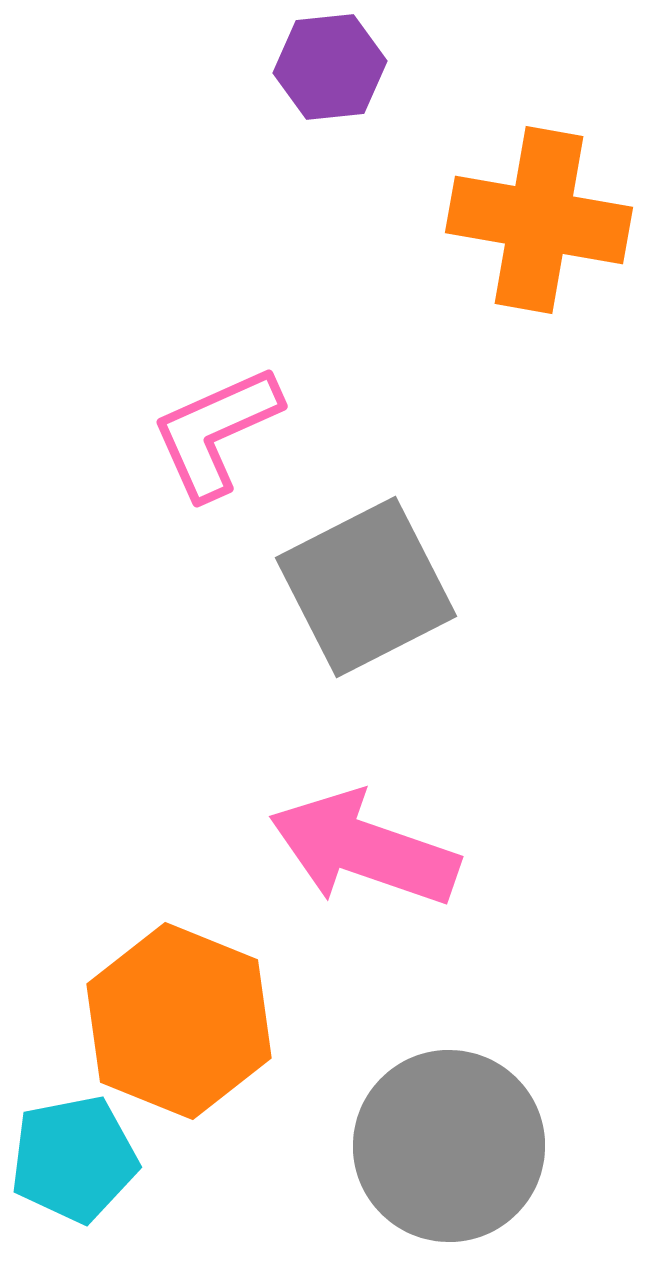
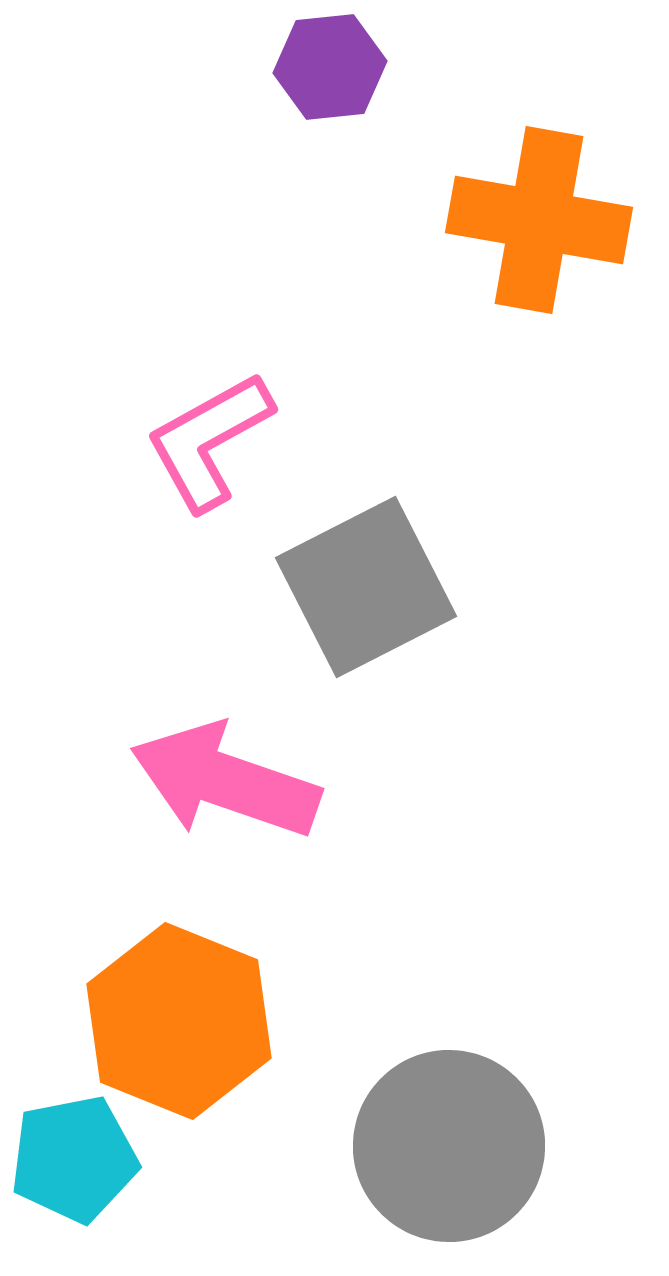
pink L-shape: moved 7 px left, 9 px down; rotated 5 degrees counterclockwise
pink arrow: moved 139 px left, 68 px up
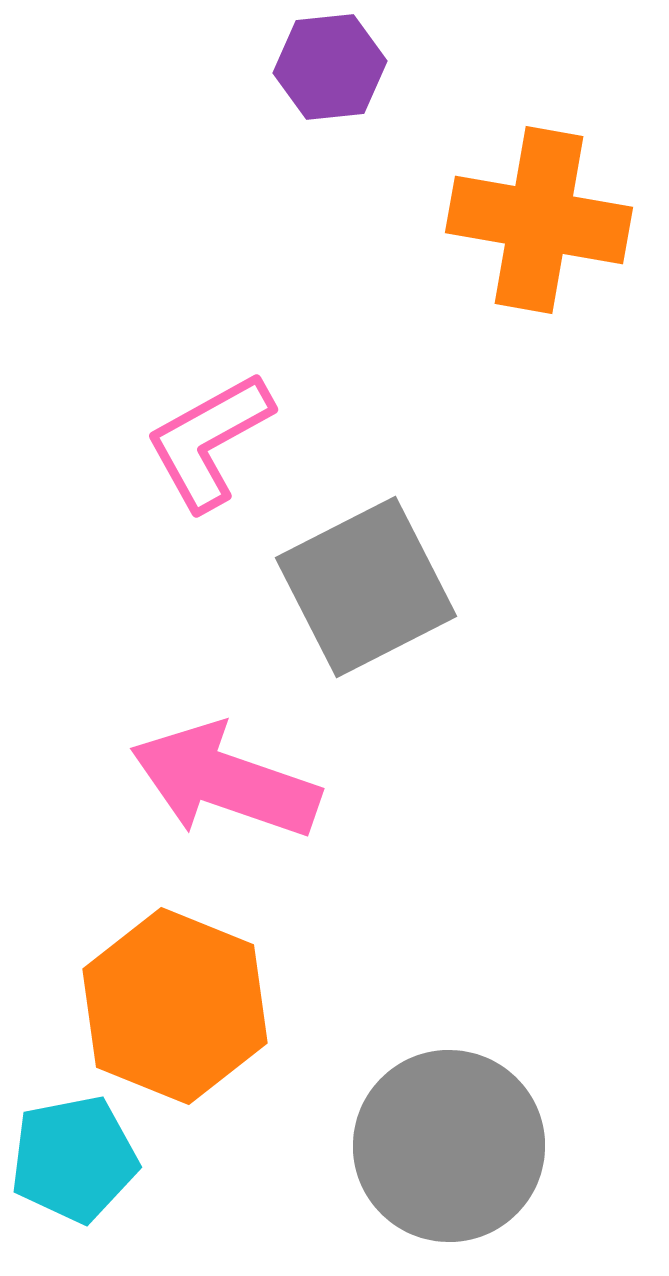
orange hexagon: moved 4 px left, 15 px up
